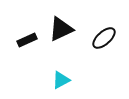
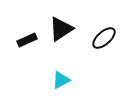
black triangle: rotated 8 degrees counterclockwise
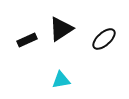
black ellipse: moved 1 px down
cyan triangle: rotated 18 degrees clockwise
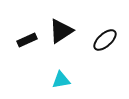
black triangle: moved 2 px down
black ellipse: moved 1 px right, 1 px down
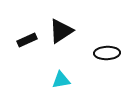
black ellipse: moved 2 px right, 13 px down; rotated 40 degrees clockwise
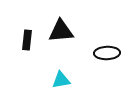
black triangle: rotated 28 degrees clockwise
black rectangle: rotated 60 degrees counterclockwise
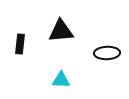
black rectangle: moved 7 px left, 4 px down
cyan triangle: rotated 12 degrees clockwise
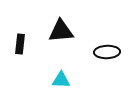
black ellipse: moved 1 px up
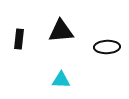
black rectangle: moved 1 px left, 5 px up
black ellipse: moved 5 px up
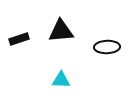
black rectangle: rotated 66 degrees clockwise
